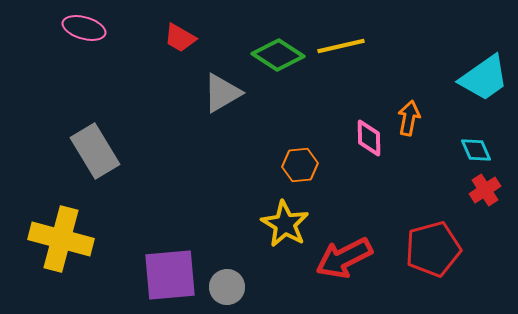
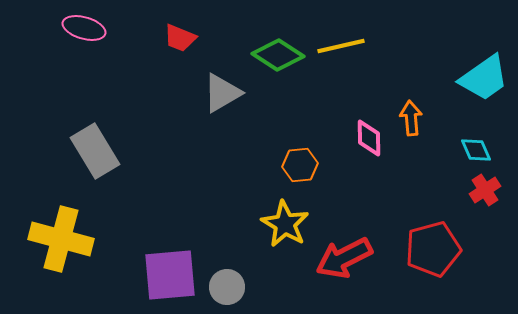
red trapezoid: rotated 8 degrees counterclockwise
orange arrow: moved 2 px right; rotated 16 degrees counterclockwise
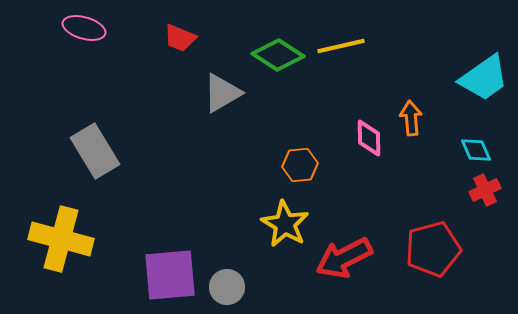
red cross: rotated 8 degrees clockwise
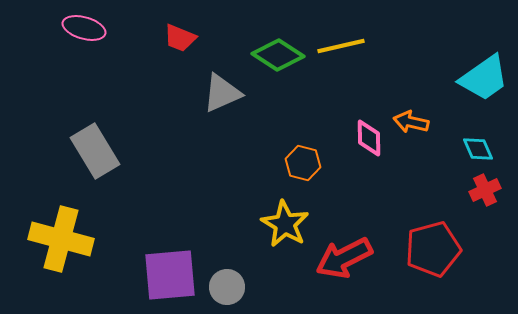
gray triangle: rotated 6 degrees clockwise
orange arrow: moved 4 px down; rotated 72 degrees counterclockwise
cyan diamond: moved 2 px right, 1 px up
orange hexagon: moved 3 px right, 2 px up; rotated 20 degrees clockwise
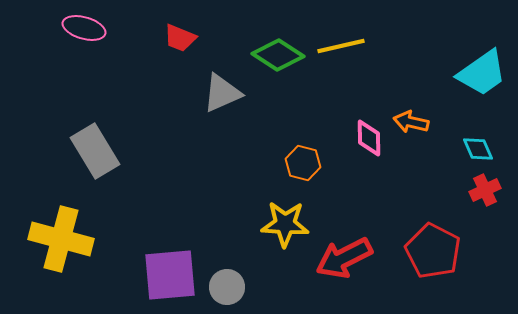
cyan trapezoid: moved 2 px left, 5 px up
yellow star: rotated 27 degrees counterclockwise
red pentagon: moved 2 px down; rotated 30 degrees counterclockwise
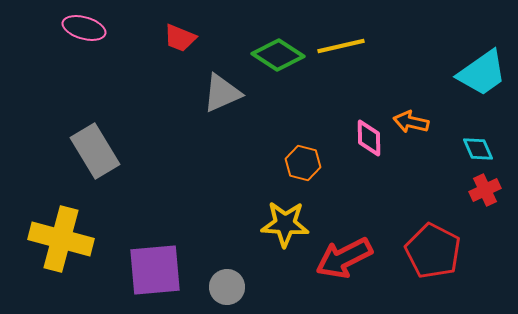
purple square: moved 15 px left, 5 px up
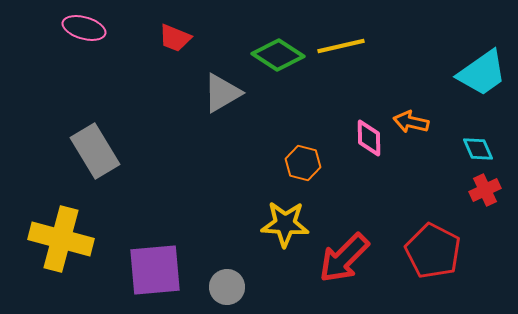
red trapezoid: moved 5 px left
gray triangle: rotated 6 degrees counterclockwise
red arrow: rotated 18 degrees counterclockwise
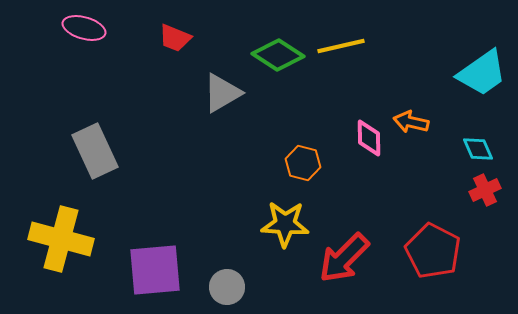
gray rectangle: rotated 6 degrees clockwise
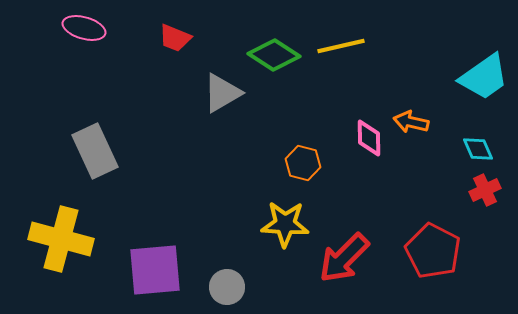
green diamond: moved 4 px left
cyan trapezoid: moved 2 px right, 4 px down
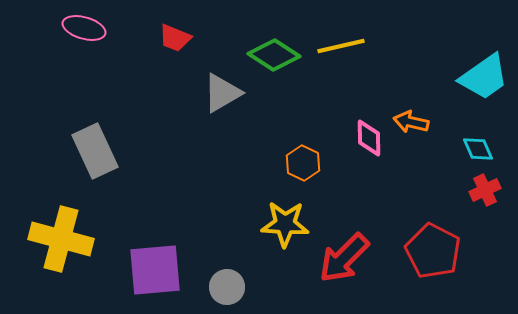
orange hexagon: rotated 12 degrees clockwise
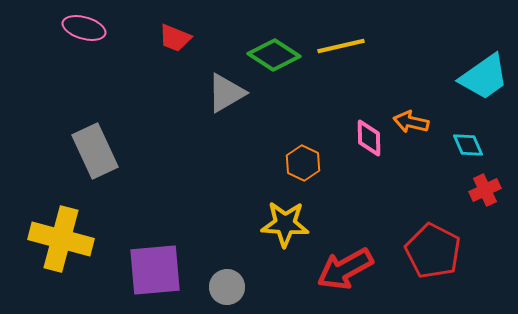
gray triangle: moved 4 px right
cyan diamond: moved 10 px left, 4 px up
red arrow: moved 1 px right, 11 px down; rotated 16 degrees clockwise
